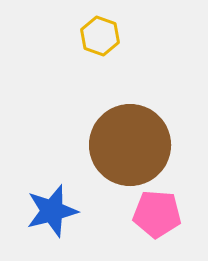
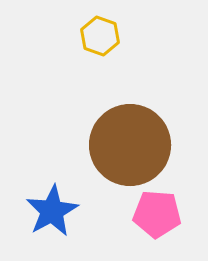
blue star: rotated 14 degrees counterclockwise
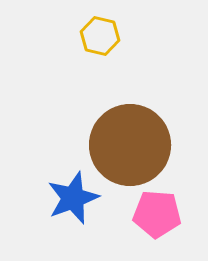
yellow hexagon: rotated 6 degrees counterclockwise
blue star: moved 21 px right, 13 px up; rotated 8 degrees clockwise
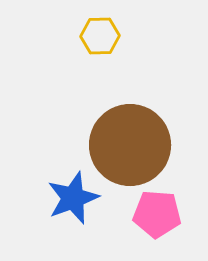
yellow hexagon: rotated 15 degrees counterclockwise
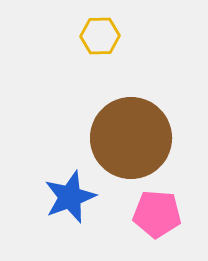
brown circle: moved 1 px right, 7 px up
blue star: moved 3 px left, 1 px up
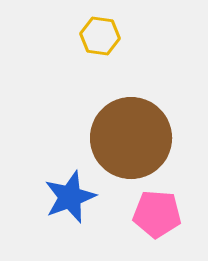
yellow hexagon: rotated 9 degrees clockwise
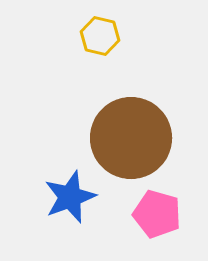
yellow hexagon: rotated 6 degrees clockwise
pink pentagon: rotated 12 degrees clockwise
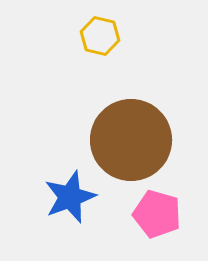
brown circle: moved 2 px down
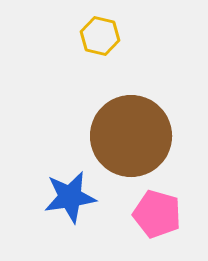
brown circle: moved 4 px up
blue star: rotated 12 degrees clockwise
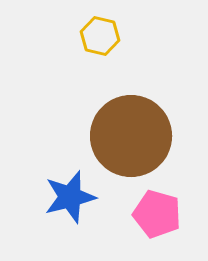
blue star: rotated 6 degrees counterclockwise
